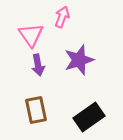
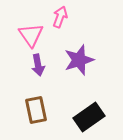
pink arrow: moved 2 px left
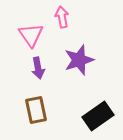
pink arrow: moved 2 px right; rotated 30 degrees counterclockwise
purple arrow: moved 3 px down
black rectangle: moved 9 px right, 1 px up
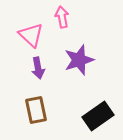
pink triangle: rotated 12 degrees counterclockwise
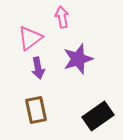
pink triangle: moved 1 px left, 3 px down; rotated 40 degrees clockwise
purple star: moved 1 px left, 1 px up
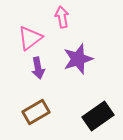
brown rectangle: moved 2 px down; rotated 72 degrees clockwise
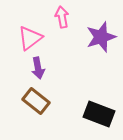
purple star: moved 23 px right, 22 px up
brown rectangle: moved 11 px up; rotated 68 degrees clockwise
black rectangle: moved 1 px right, 2 px up; rotated 56 degrees clockwise
